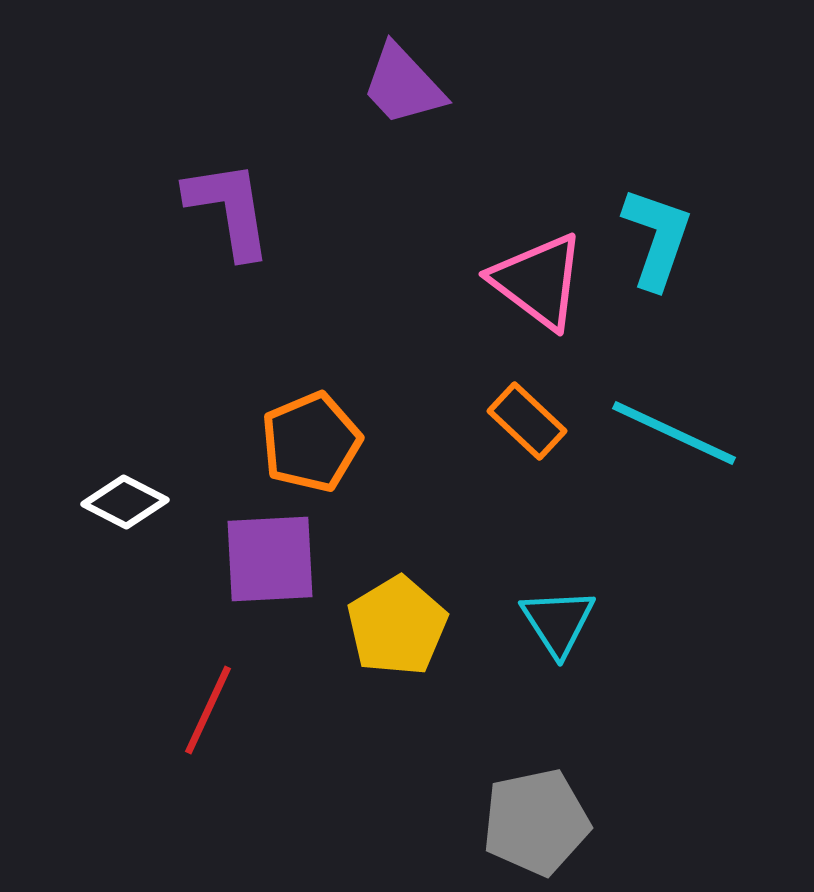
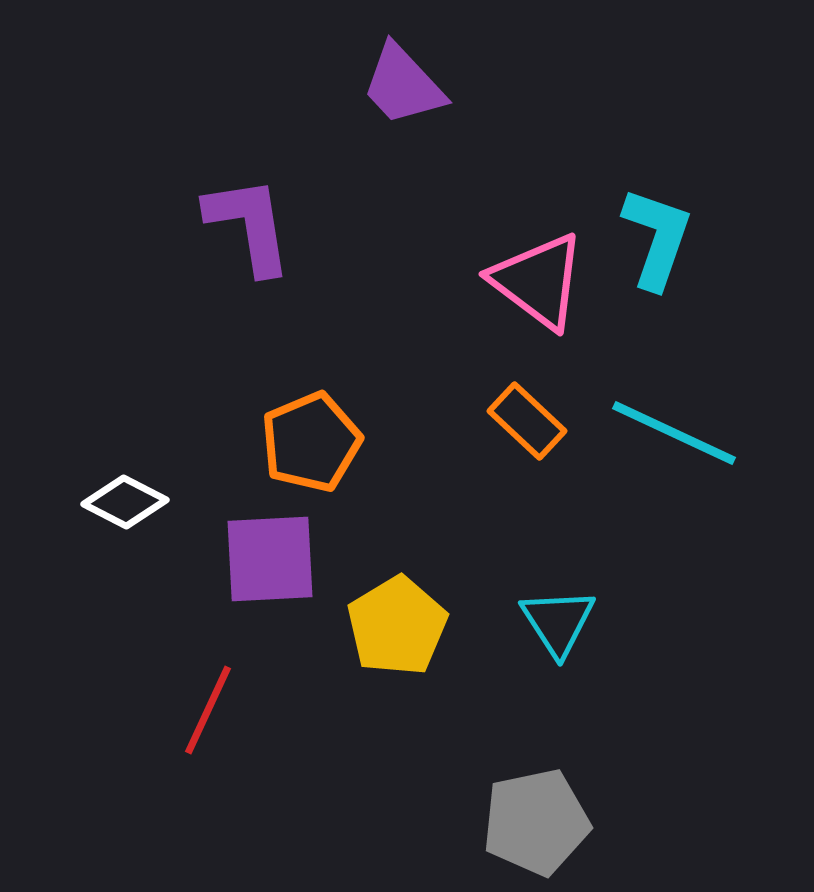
purple L-shape: moved 20 px right, 16 px down
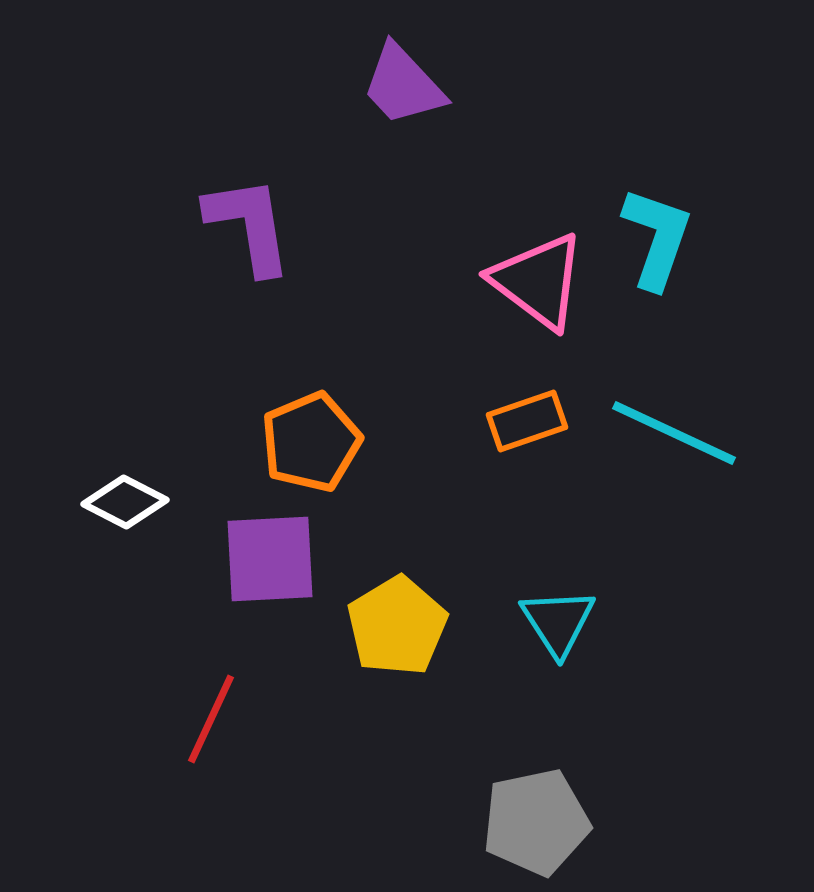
orange rectangle: rotated 62 degrees counterclockwise
red line: moved 3 px right, 9 px down
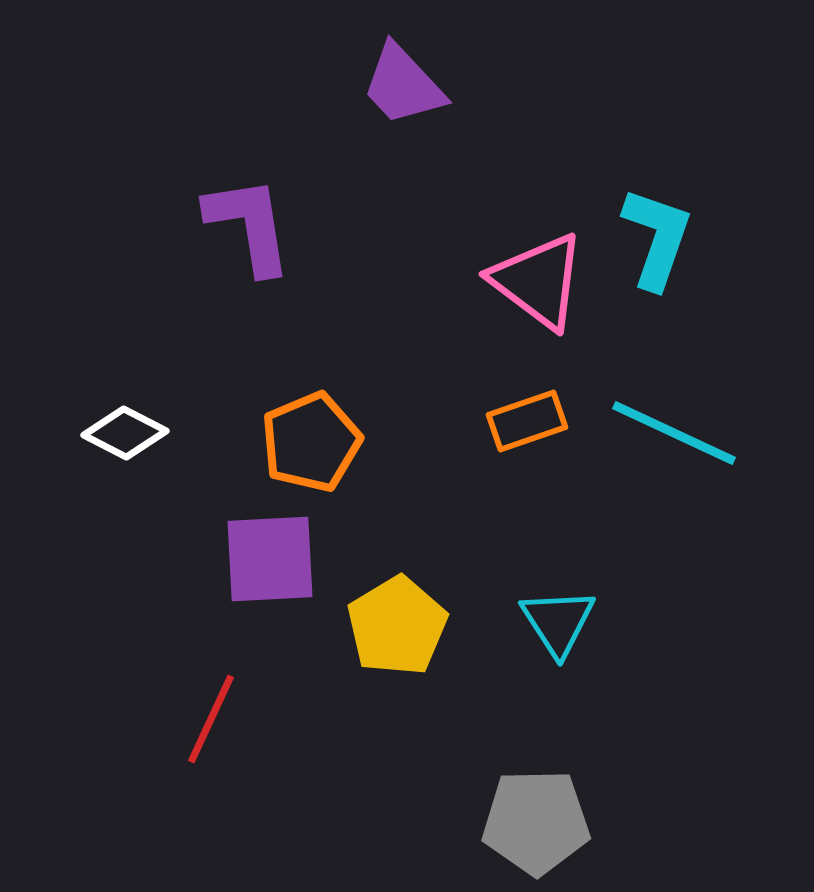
white diamond: moved 69 px up
gray pentagon: rotated 11 degrees clockwise
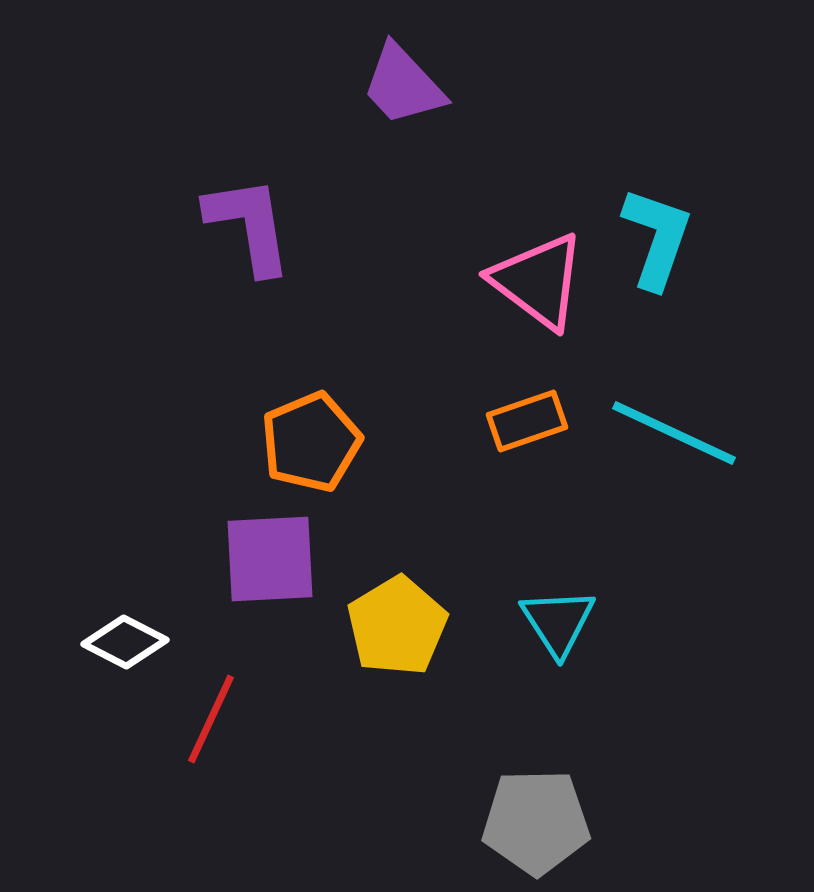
white diamond: moved 209 px down
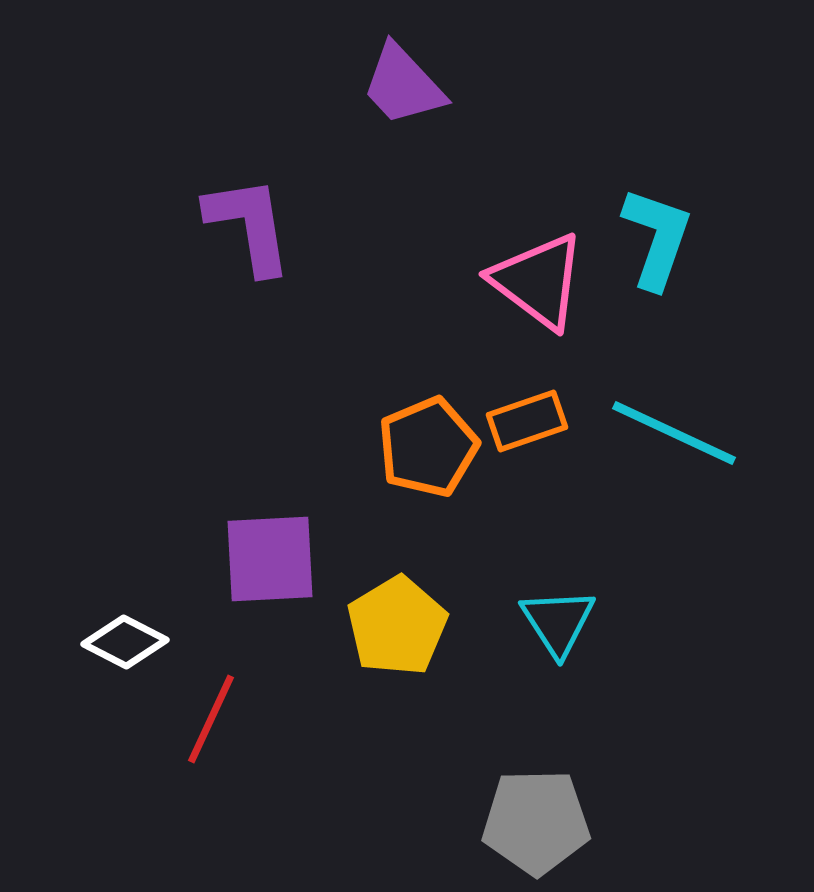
orange pentagon: moved 117 px right, 5 px down
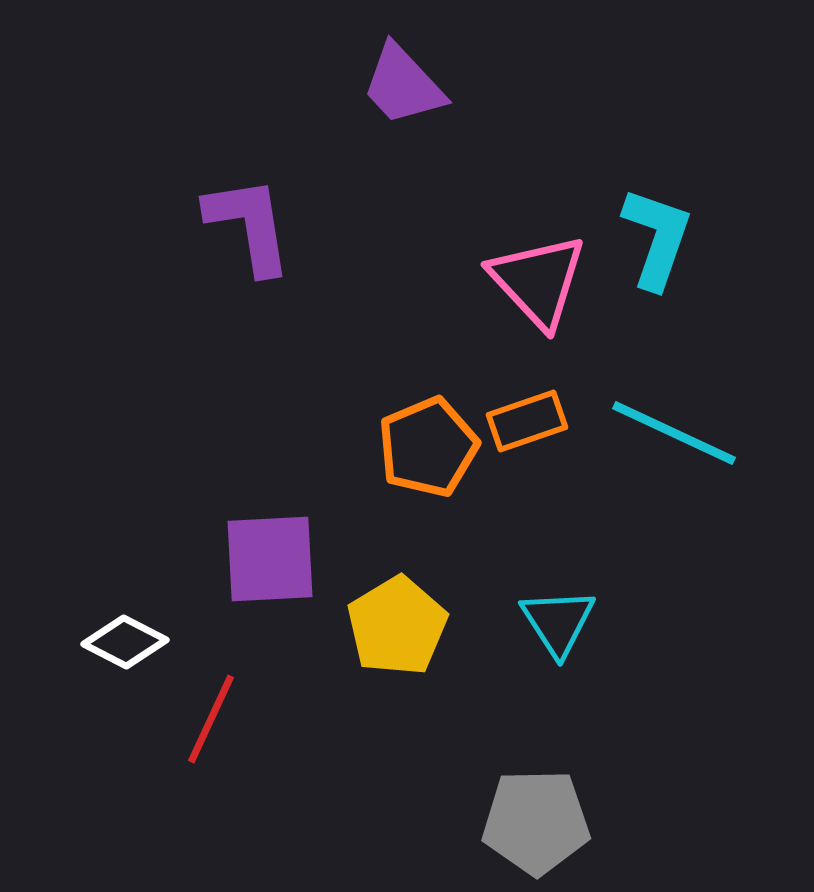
pink triangle: rotated 10 degrees clockwise
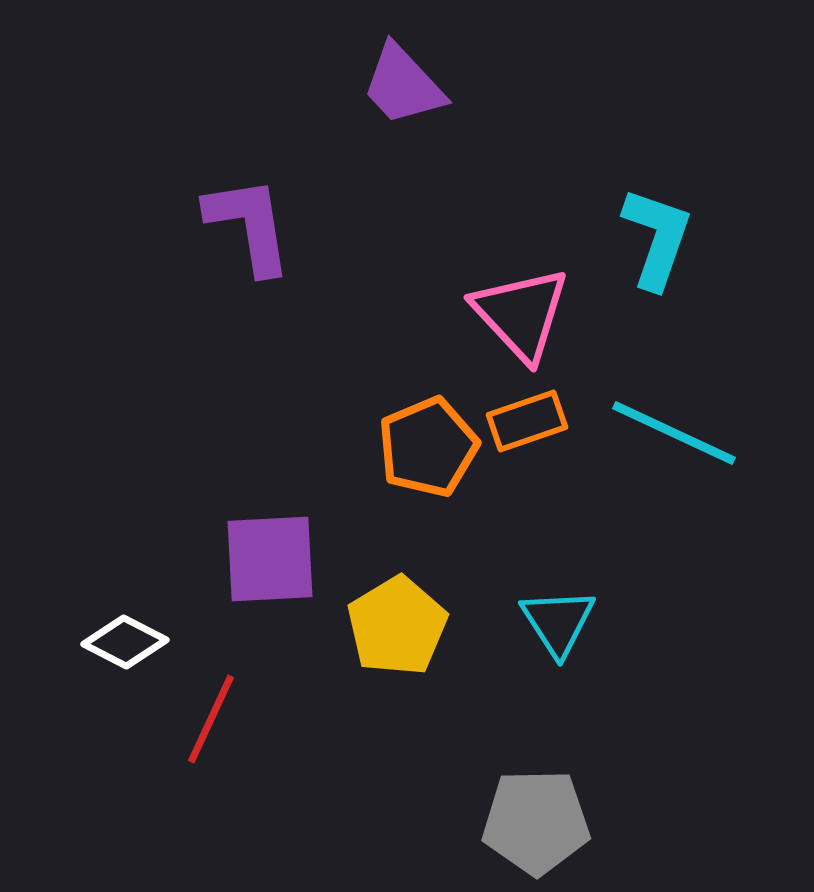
pink triangle: moved 17 px left, 33 px down
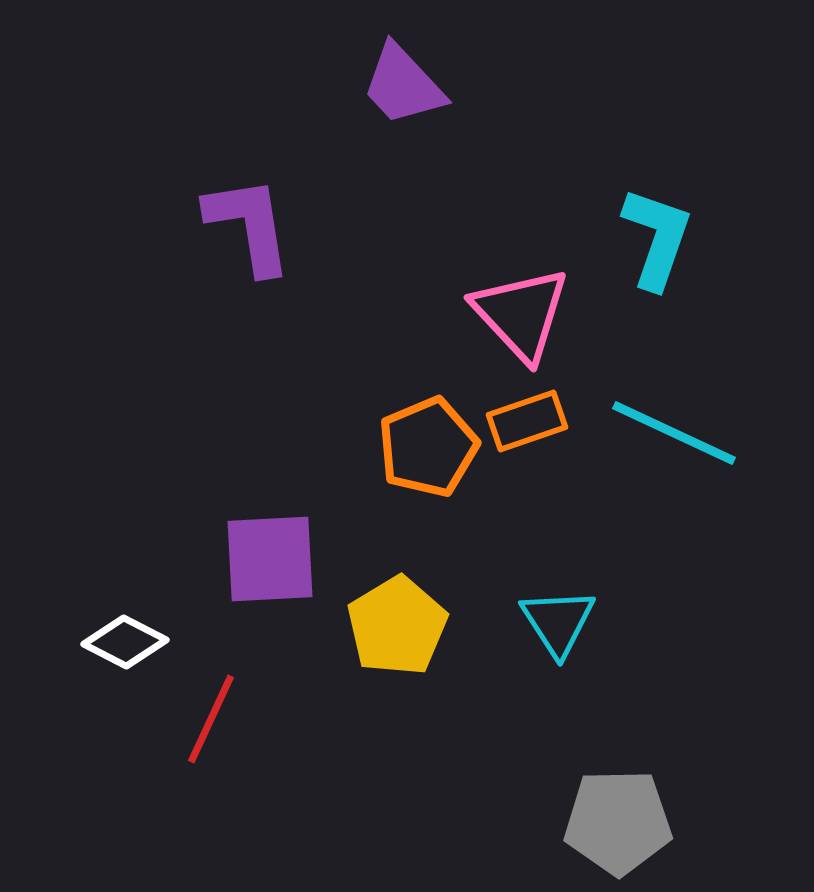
gray pentagon: moved 82 px right
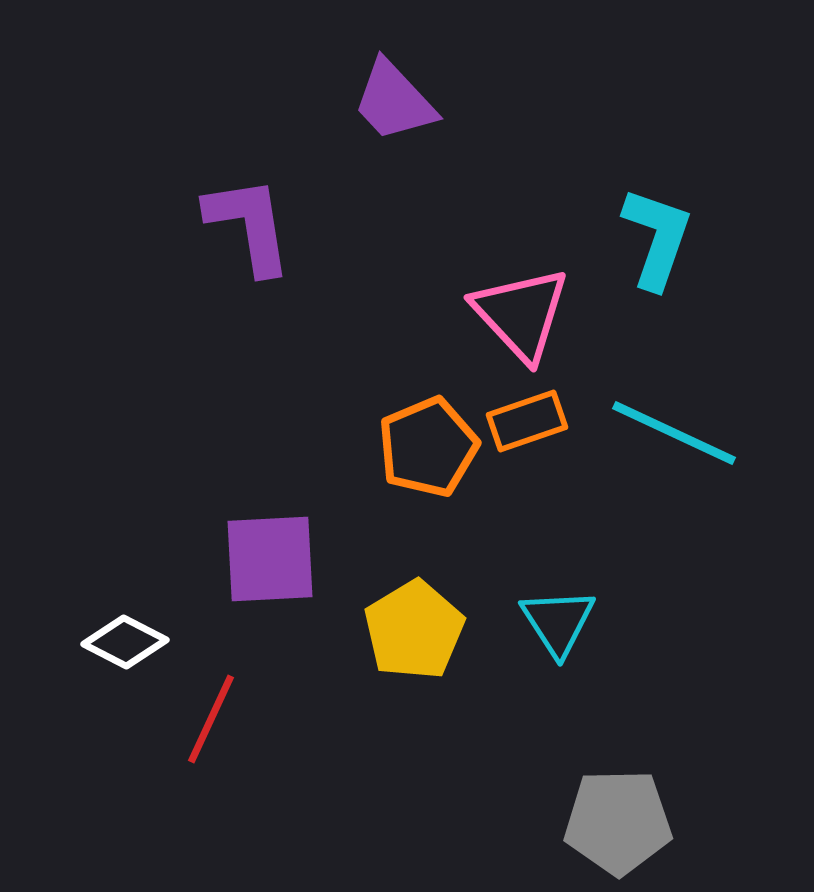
purple trapezoid: moved 9 px left, 16 px down
yellow pentagon: moved 17 px right, 4 px down
